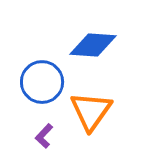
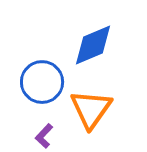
blue diamond: rotated 27 degrees counterclockwise
orange triangle: moved 2 px up
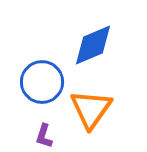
purple L-shape: rotated 25 degrees counterclockwise
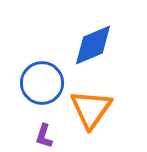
blue circle: moved 1 px down
